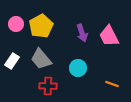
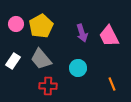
white rectangle: moved 1 px right
orange line: rotated 48 degrees clockwise
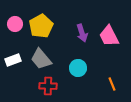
pink circle: moved 1 px left
white rectangle: moved 1 px up; rotated 35 degrees clockwise
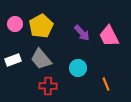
purple arrow: rotated 24 degrees counterclockwise
orange line: moved 6 px left
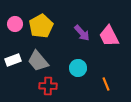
gray trapezoid: moved 3 px left, 2 px down
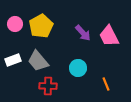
purple arrow: moved 1 px right
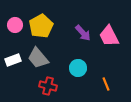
pink circle: moved 1 px down
gray trapezoid: moved 3 px up
red cross: rotated 12 degrees clockwise
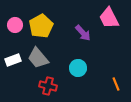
pink trapezoid: moved 18 px up
orange line: moved 10 px right
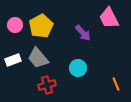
red cross: moved 1 px left, 1 px up; rotated 30 degrees counterclockwise
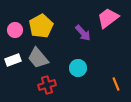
pink trapezoid: moved 1 px left; rotated 80 degrees clockwise
pink circle: moved 5 px down
